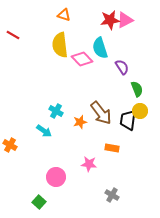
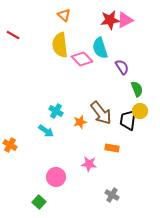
orange triangle: rotated 24 degrees clockwise
cyan arrow: moved 2 px right
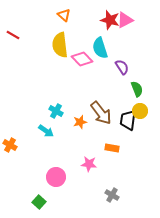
red star: rotated 24 degrees clockwise
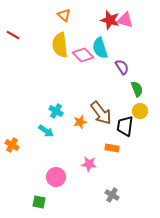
pink triangle: rotated 42 degrees clockwise
pink diamond: moved 1 px right, 4 px up
black trapezoid: moved 3 px left, 6 px down
orange cross: moved 2 px right
green square: rotated 32 degrees counterclockwise
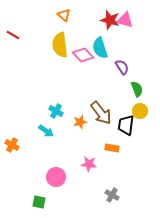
black trapezoid: moved 1 px right, 1 px up
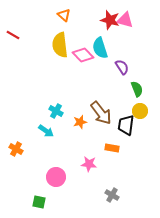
orange cross: moved 4 px right, 4 px down
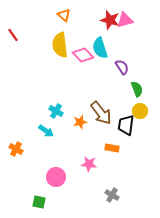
pink triangle: rotated 30 degrees counterclockwise
red line: rotated 24 degrees clockwise
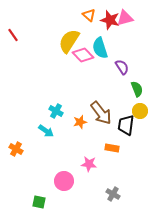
orange triangle: moved 25 px right
pink triangle: moved 2 px up
yellow semicircle: moved 9 px right, 4 px up; rotated 40 degrees clockwise
pink circle: moved 8 px right, 4 px down
gray cross: moved 1 px right, 1 px up
